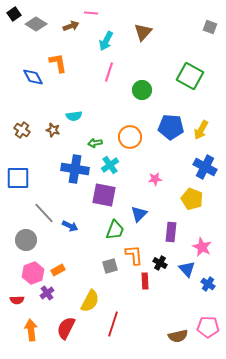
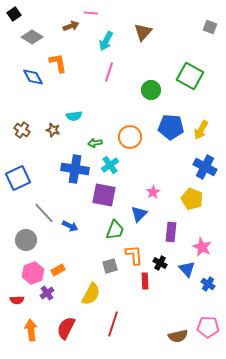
gray diamond at (36, 24): moved 4 px left, 13 px down
green circle at (142, 90): moved 9 px right
blue square at (18, 178): rotated 25 degrees counterclockwise
pink star at (155, 179): moved 2 px left, 13 px down; rotated 24 degrees counterclockwise
yellow semicircle at (90, 301): moved 1 px right, 7 px up
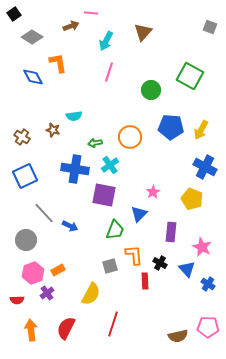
brown cross at (22, 130): moved 7 px down
blue square at (18, 178): moved 7 px right, 2 px up
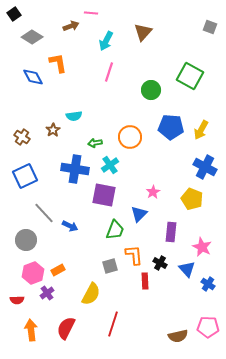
brown star at (53, 130): rotated 24 degrees clockwise
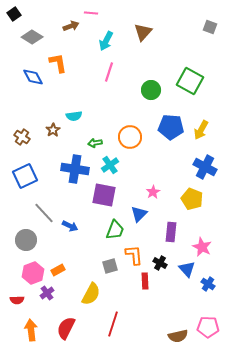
green square at (190, 76): moved 5 px down
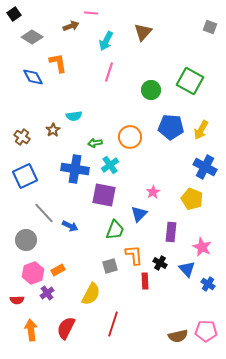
pink pentagon at (208, 327): moved 2 px left, 4 px down
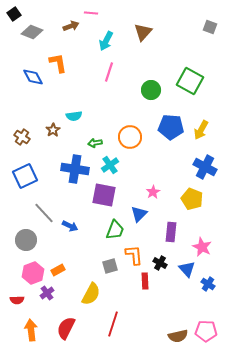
gray diamond at (32, 37): moved 5 px up; rotated 10 degrees counterclockwise
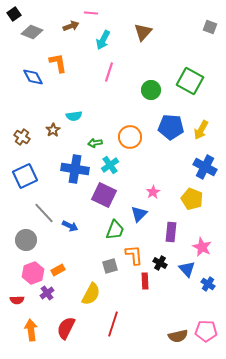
cyan arrow at (106, 41): moved 3 px left, 1 px up
purple square at (104, 195): rotated 15 degrees clockwise
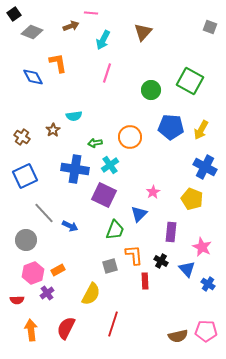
pink line at (109, 72): moved 2 px left, 1 px down
black cross at (160, 263): moved 1 px right, 2 px up
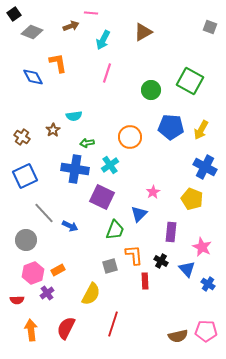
brown triangle at (143, 32): rotated 18 degrees clockwise
green arrow at (95, 143): moved 8 px left
purple square at (104, 195): moved 2 px left, 2 px down
